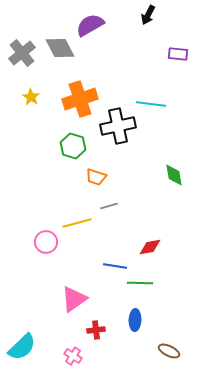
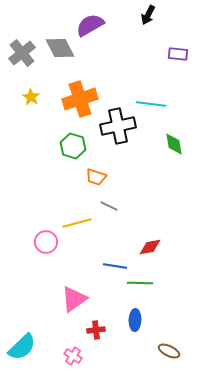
green diamond: moved 31 px up
gray line: rotated 42 degrees clockwise
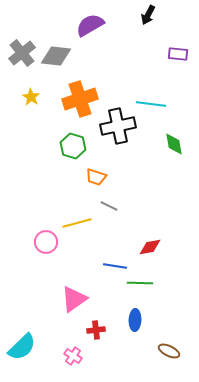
gray diamond: moved 4 px left, 8 px down; rotated 56 degrees counterclockwise
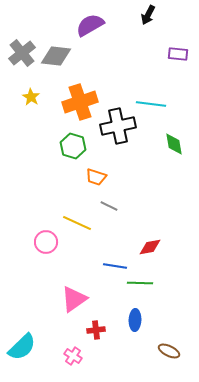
orange cross: moved 3 px down
yellow line: rotated 40 degrees clockwise
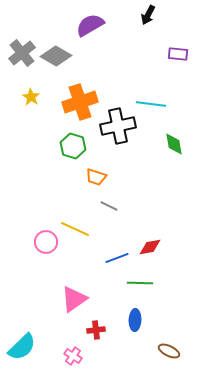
gray diamond: rotated 24 degrees clockwise
yellow line: moved 2 px left, 6 px down
blue line: moved 2 px right, 8 px up; rotated 30 degrees counterclockwise
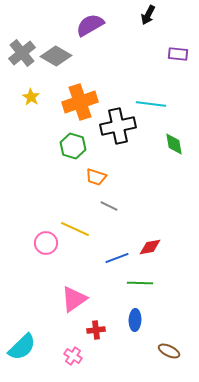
pink circle: moved 1 px down
